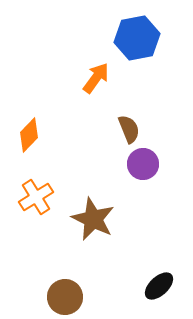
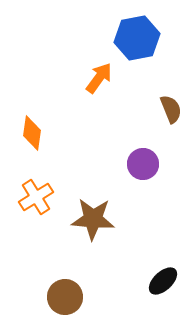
orange arrow: moved 3 px right
brown semicircle: moved 42 px right, 20 px up
orange diamond: moved 3 px right, 2 px up; rotated 36 degrees counterclockwise
brown star: rotated 21 degrees counterclockwise
black ellipse: moved 4 px right, 5 px up
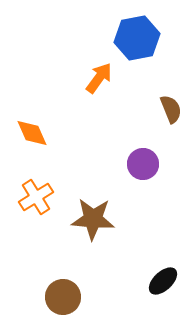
orange diamond: rotated 32 degrees counterclockwise
brown circle: moved 2 px left
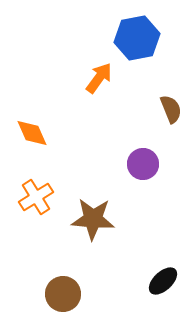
brown circle: moved 3 px up
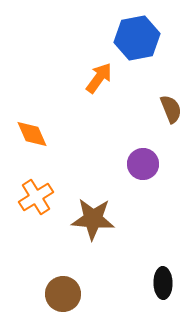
orange diamond: moved 1 px down
black ellipse: moved 2 px down; rotated 48 degrees counterclockwise
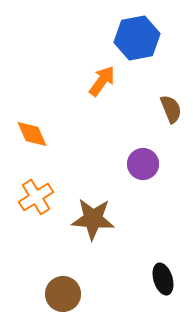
orange arrow: moved 3 px right, 3 px down
black ellipse: moved 4 px up; rotated 16 degrees counterclockwise
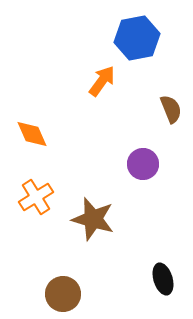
brown star: rotated 12 degrees clockwise
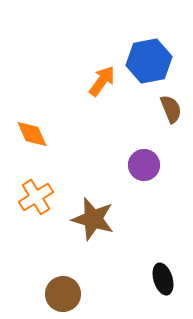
blue hexagon: moved 12 px right, 23 px down
purple circle: moved 1 px right, 1 px down
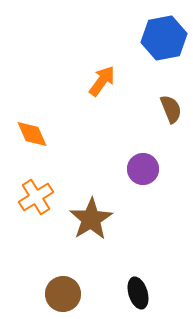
blue hexagon: moved 15 px right, 23 px up
purple circle: moved 1 px left, 4 px down
brown star: moved 2 px left; rotated 24 degrees clockwise
black ellipse: moved 25 px left, 14 px down
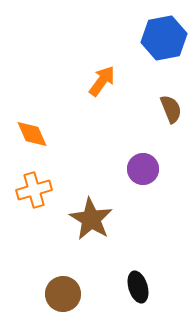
orange cross: moved 2 px left, 7 px up; rotated 16 degrees clockwise
brown star: rotated 9 degrees counterclockwise
black ellipse: moved 6 px up
